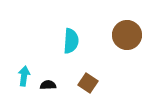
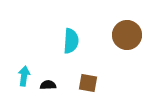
brown square: rotated 24 degrees counterclockwise
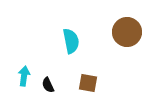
brown circle: moved 3 px up
cyan semicircle: rotated 15 degrees counterclockwise
black semicircle: rotated 112 degrees counterclockwise
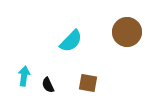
cyan semicircle: rotated 55 degrees clockwise
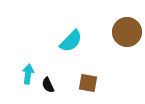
cyan arrow: moved 4 px right, 2 px up
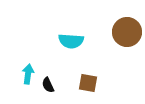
cyan semicircle: rotated 50 degrees clockwise
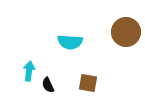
brown circle: moved 1 px left
cyan semicircle: moved 1 px left, 1 px down
cyan arrow: moved 1 px right, 3 px up
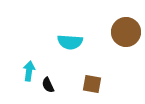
brown square: moved 4 px right, 1 px down
